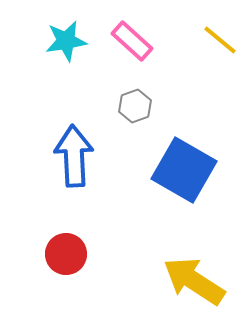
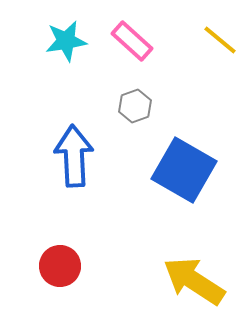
red circle: moved 6 px left, 12 px down
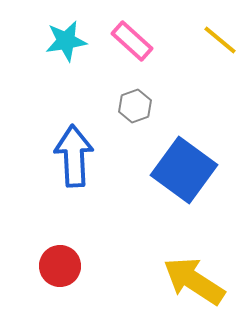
blue square: rotated 6 degrees clockwise
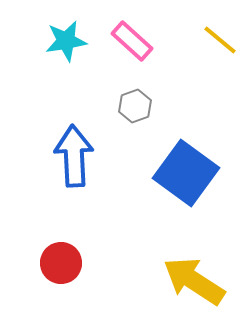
blue square: moved 2 px right, 3 px down
red circle: moved 1 px right, 3 px up
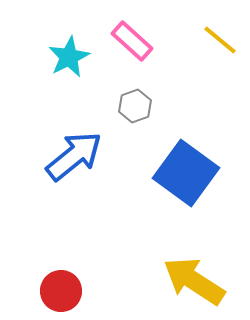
cyan star: moved 3 px right, 16 px down; rotated 18 degrees counterclockwise
blue arrow: rotated 54 degrees clockwise
red circle: moved 28 px down
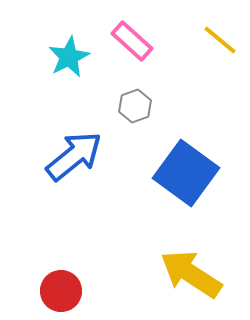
yellow arrow: moved 3 px left, 7 px up
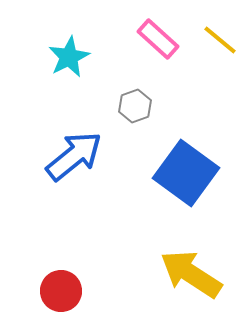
pink rectangle: moved 26 px right, 2 px up
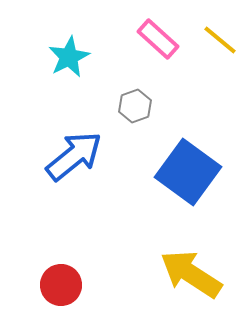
blue square: moved 2 px right, 1 px up
red circle: moved 6 px up
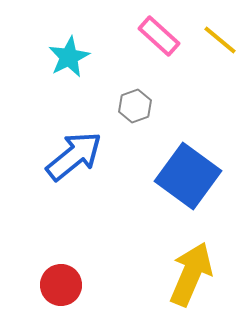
pink rectangle: moved 1 px right, 3 px up
blue square: moved 4 px down
yellow arrow: rotated 80 degrees clockwise
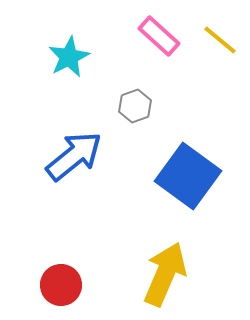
yellow arrow: moved 26 px left
